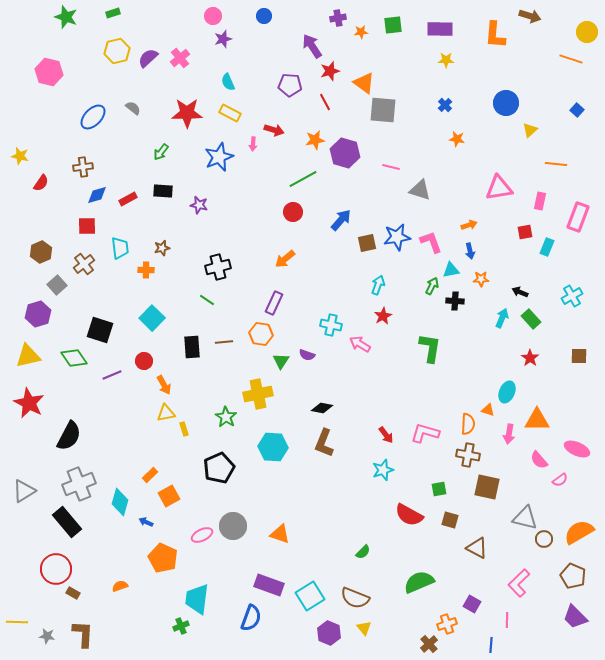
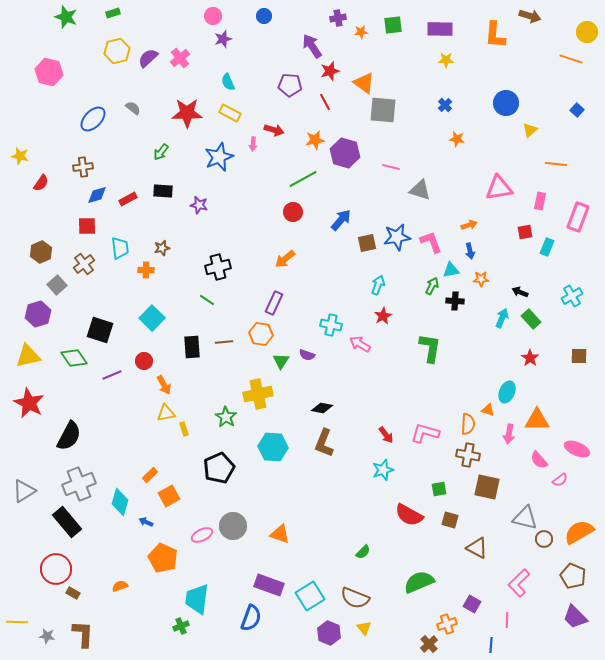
blue ellipse at (93, 117): moved 2 px down
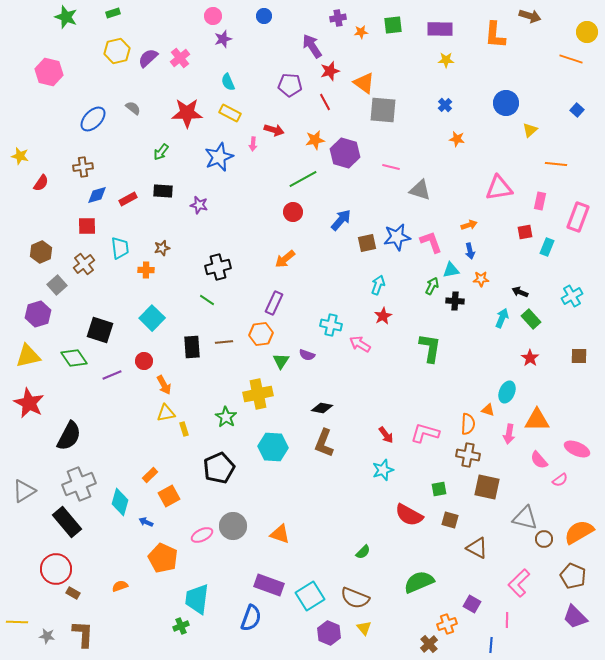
orange hexagon at (261, 334): rotated 15 degrees counterclockwise
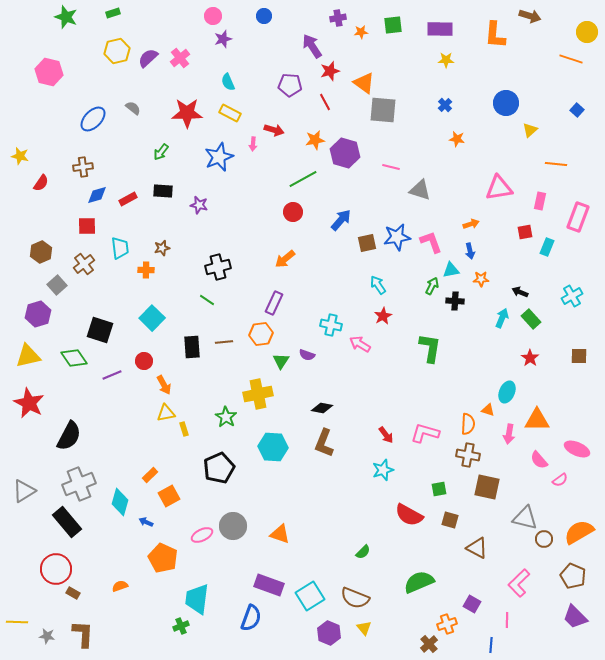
orange arrow at (469, 225): moved 2 px right, 1 px up
cyan arrow at (378, 285): rotated 54 degrees counterclockwise
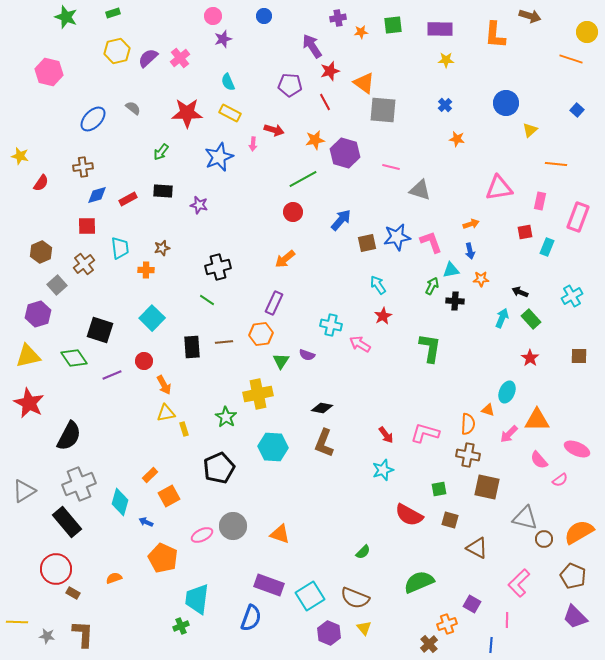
pink arrow at (509, 434): rotated 36 degrees clockwise
orange semicircle at (120, 586): moved 6 px left, 8 px up
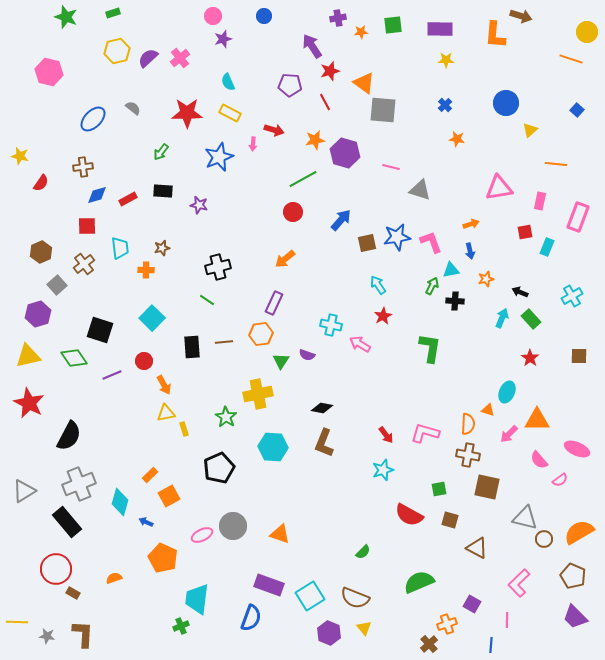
brown arrow at (530, 16): moved 9 px left
orange star at (481, 279): moved 5 px right; rotated 14 degrees counterclockwise
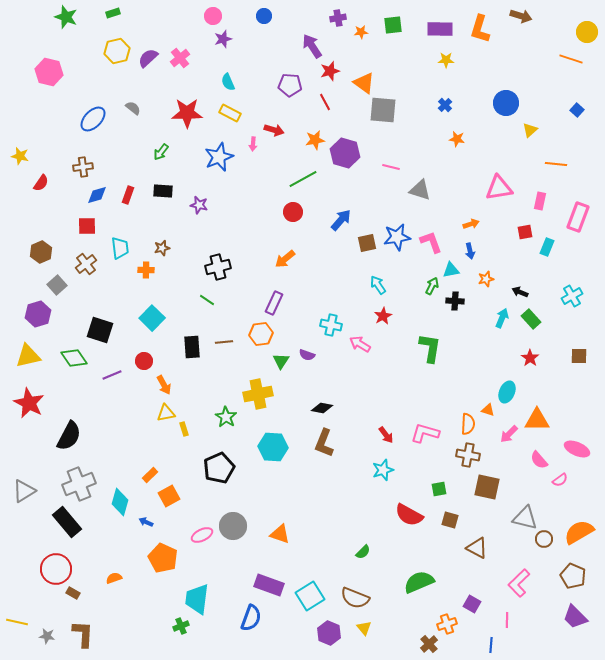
orange L-shape at (495, 35): moved 15 px left, 6 px up; rotated 12 degrees clockwise
red rectangle at (128, 199): moved 4 px up; rotated 42 degrees counterclockwise
brown cross at (84, 264): moved 2 px right
yellow line at (17, 622): rotated 10 degrees clockwise
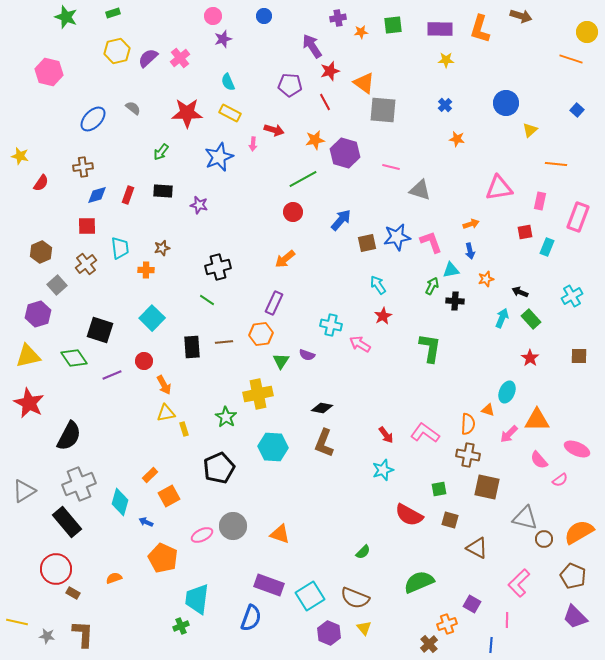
pink L-shape at (425, 433): rotated 20 degrees clockwise
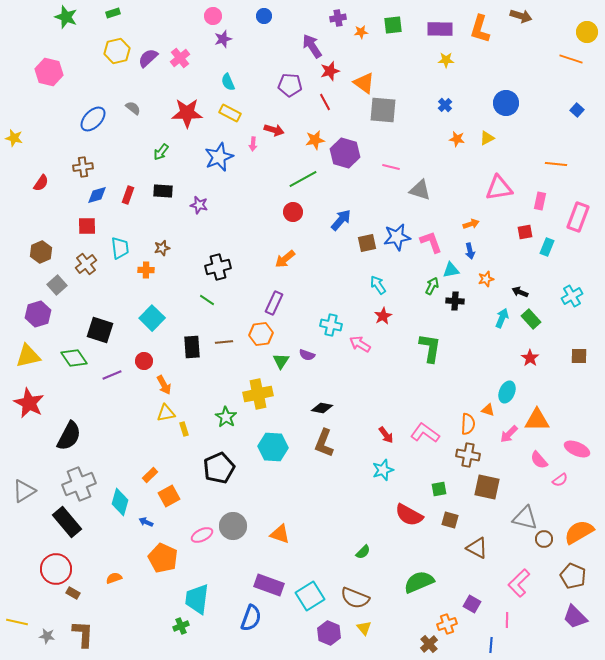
yellow triangle at (530, 130): moved 43 px left, 8 px down; rotated 14 degrees clockwise
yellow star at (20, 156): moved 6 px left, 18 px up
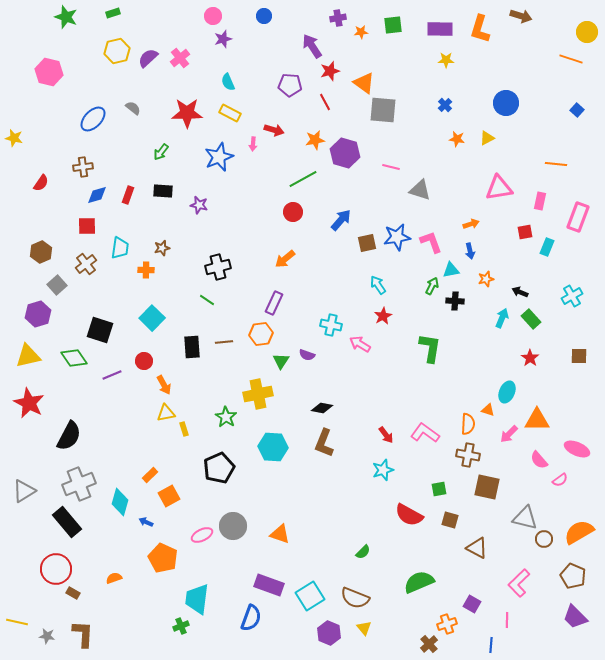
cyan trapezoid at (120, 248): rotated 15 degrees clockwise
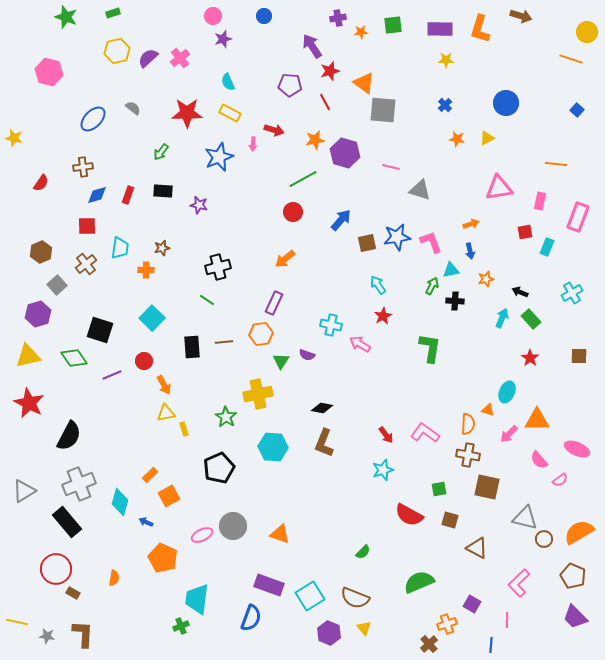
cyan cross at (572, 296): moved 3 px up
orange semicircle at (114, 578): rotated 119 degrees clockwise
